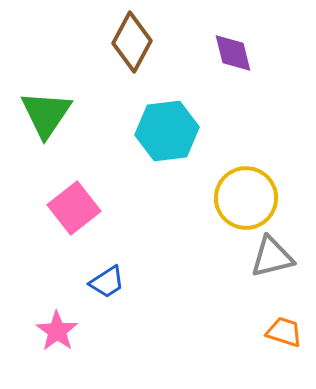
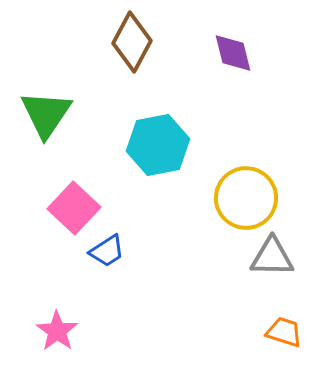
cyan hexagon: moved 9 px left, 14 px down; rotated 4 degrees counterclockwise
pink square: rotated 9 degrees counterclockwise
gray triangle: rotated 15 degrees clockwise
blue trapezoid: moved 31 px up
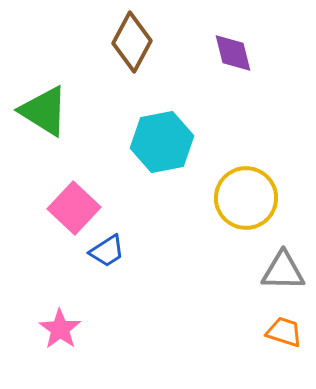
green triangle: moved 2 px left, 3 px up; rotated 32 degrees counterclockwise
cyan hexagon: moved 4 px right, 3 px up
gray triangle: moved 11 px right, 14 px down
pink star: moved 3 px right, 2 px up
